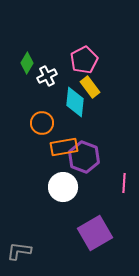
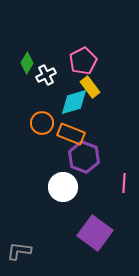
pink pentagon: moved 1 px left, 1 px down
white cross: moved 1 px left, 1 px up
cyan diamond: moved 1 px left; rotated 68 degrees clockwise
orange rectangle: moved 7 px right, 13 px up; rotated 32 degrees clockwise
purple square: rotated 24 degrees counterclockwise
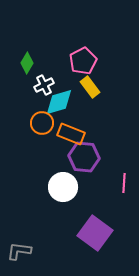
white cross: moved 2 px left, 10 px down
cyan diamond: moved 15 px left
purple hexagon: rotated 16 degrees counterclockwise
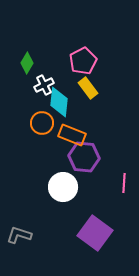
yellow rectangle: moved 2 px left, 1 px down
cyan diamond: rotated 68 degrees counterclockwise
orange rectangle: moved 1 px right, 1 px down
gray L-shape: moved 16 px up; rotated 10 degrees clockwise
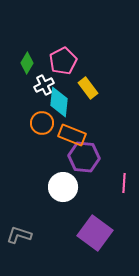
pink pentagon: moved 20 px left
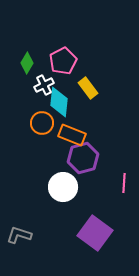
purple hexagon: moved 1 px left, 1 px down; rotated 20 degrees counterclockwise
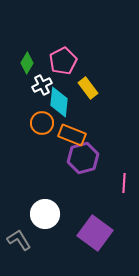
white cross: moved 2 px left
white circle: moved 18 px left, 27 px down
gray L-shape: moved 5 px down; rotated 40 degrees clockwise
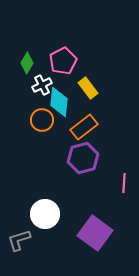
orange circle: moved 3 px up
orange rectangle: moved 12 px right, 8 px up; rotated 60 degrees counterclockwise
gray L-shape: rotated 75 degrees counterclockwise
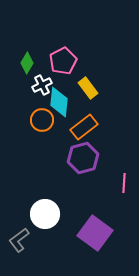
gray L-shape: rotated 20 degrees counterclockwise
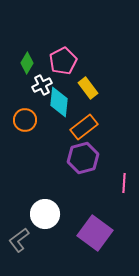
orange circle: moved 17 px left
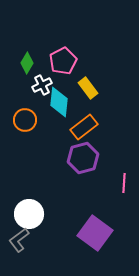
white circle: moved 16 px left
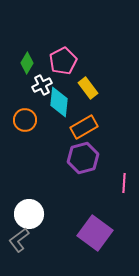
orange rectangle: rotated 8 degrees clockwise
